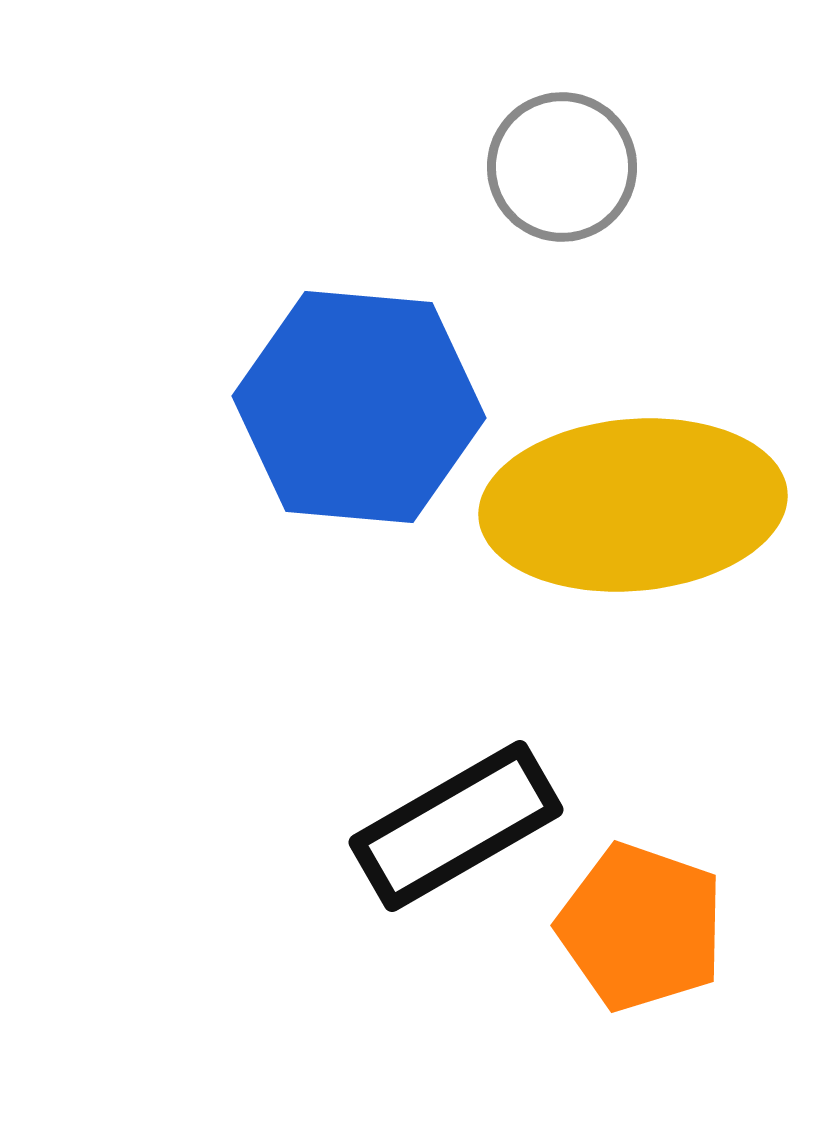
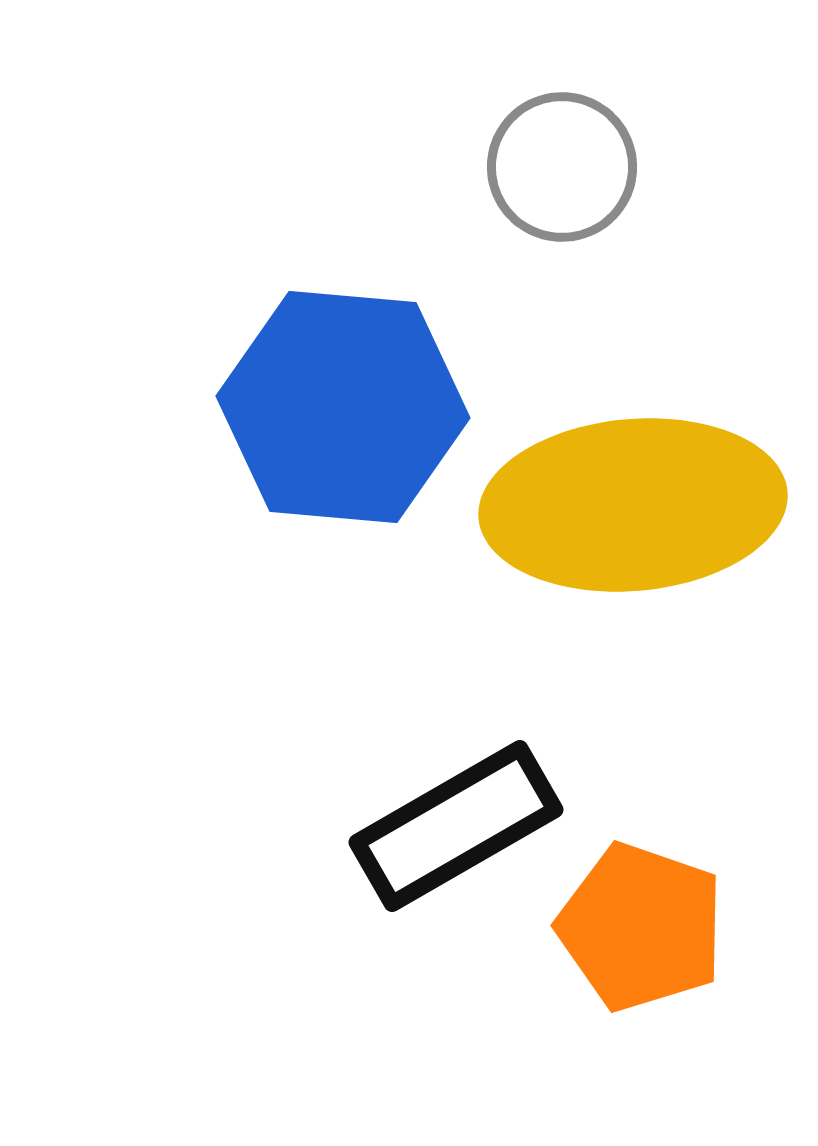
blue hexagon: moved 16 px left
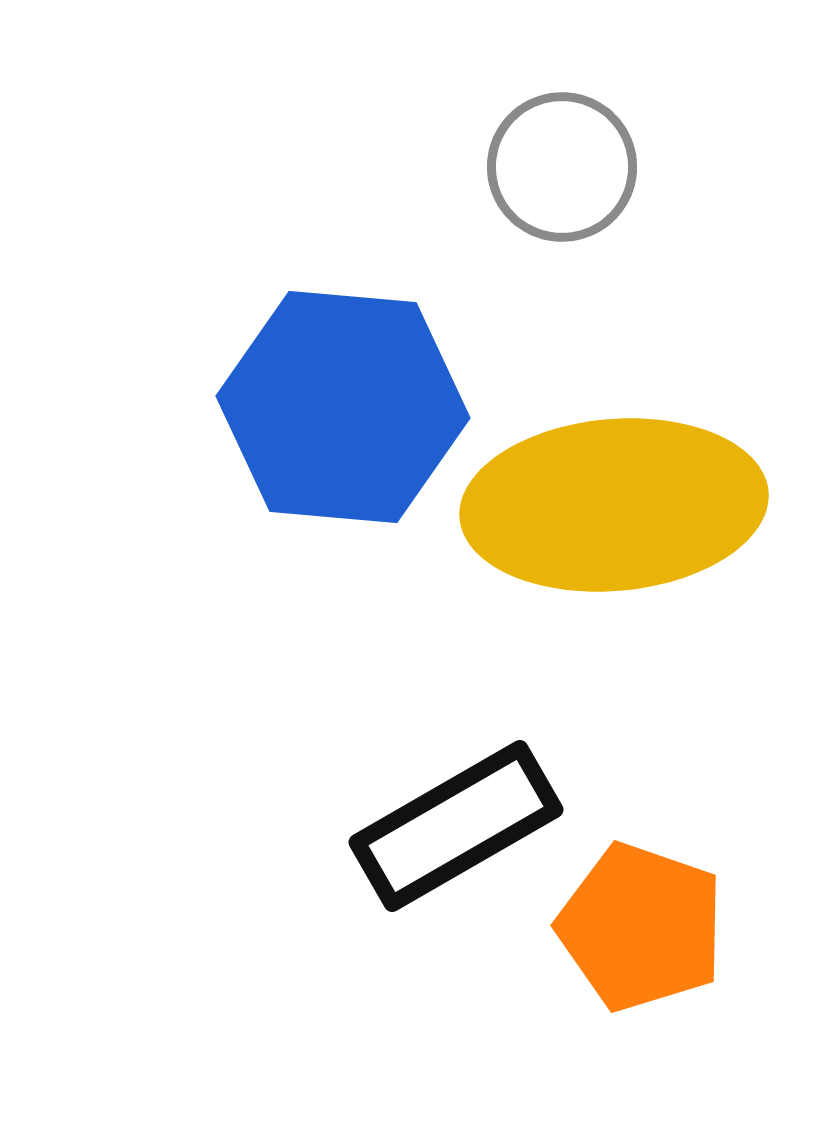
yellow ellipse: moved 19 px left
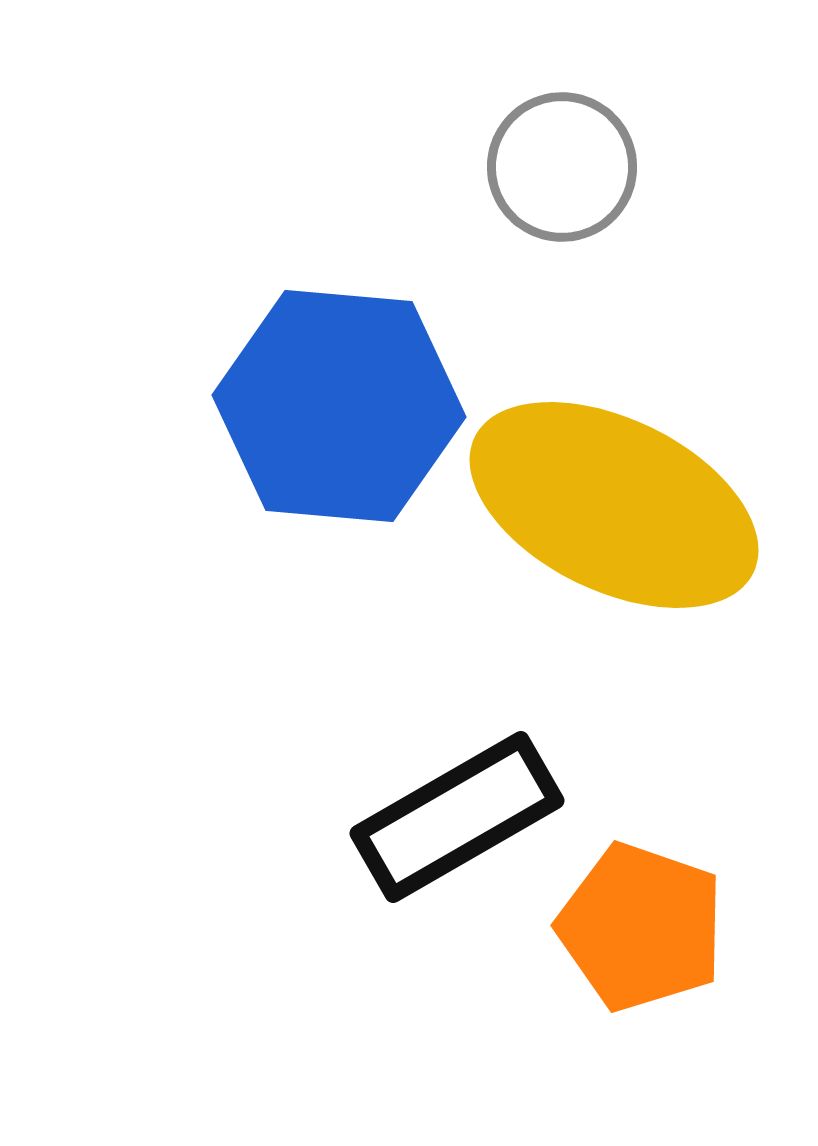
blue hexagon: moved 4 px left, 1 px up
yellow ellipse: rotated 31 degrees clockwise
black rectangle: moved 1 px right, 9 px up
